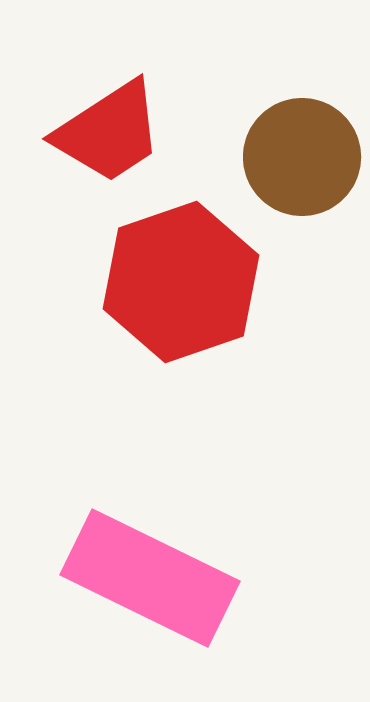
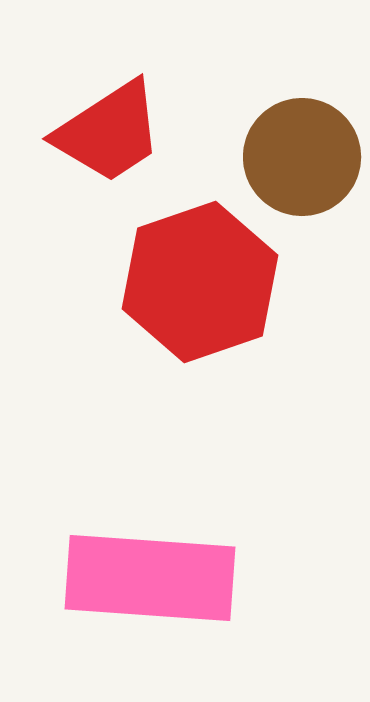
red hexagon: moved 19 px right
pink rectangle: rotated 22 degrees counterclockwise
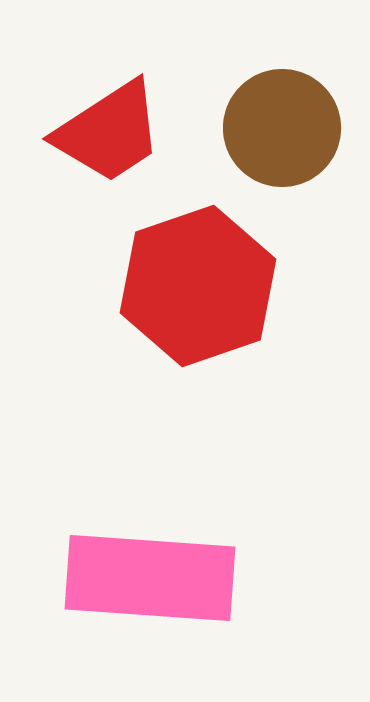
brown circle: moved 20 px left, 29 px up
red hexagon: moved 2 px left, 4 px down
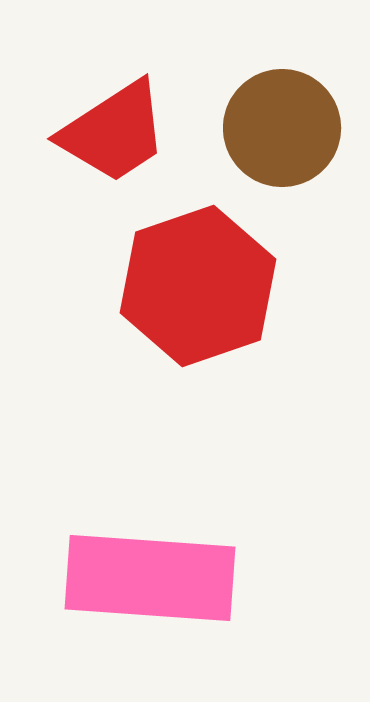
red trapezoid: moved 5 px right
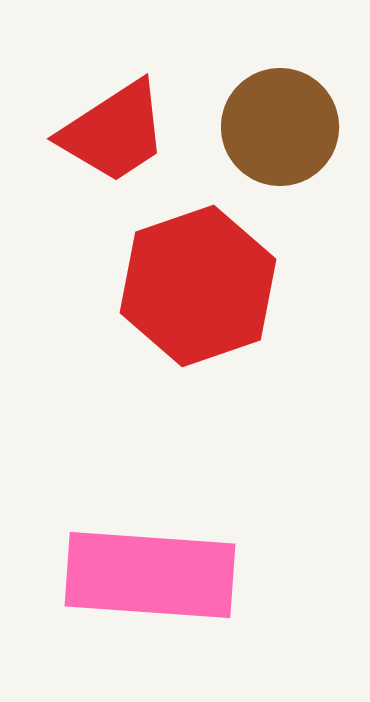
brown circle: moved 2 px left, 1 px up
pink rectangle: moved 3 px up
